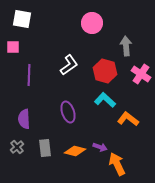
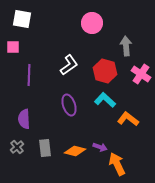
purple ellipse: moved 1 px right, 7 px up
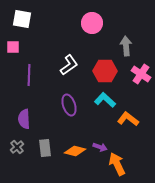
red hexagon: rotated 15 degrees counterclockwise
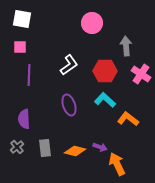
pink square: moved 7 px right
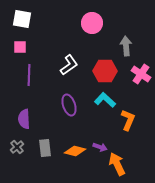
orange L-shape: moved 1 px down; rotated 75 degrees clockwise
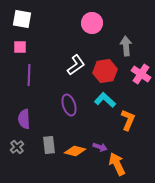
white L-shape: moved 7 px right
red hexagon: rotated 10 degrees counterclockwise
gray rectangle: moved 4 px right, 3 px up
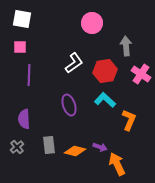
white L-shape: moved 2 px left, 2 px up
orange L-shape: moved 1 px right
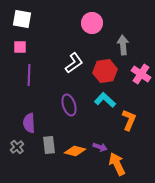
gray arrow: moved 3 px left, 1 px up
purple semicircle: moved 5 px right, 4 px down
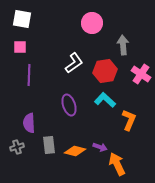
gray cross: rotated 24 degrees clockwise
